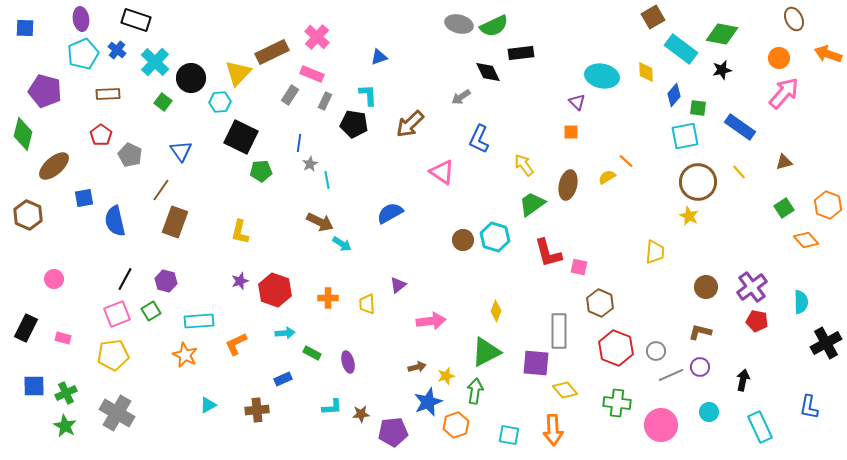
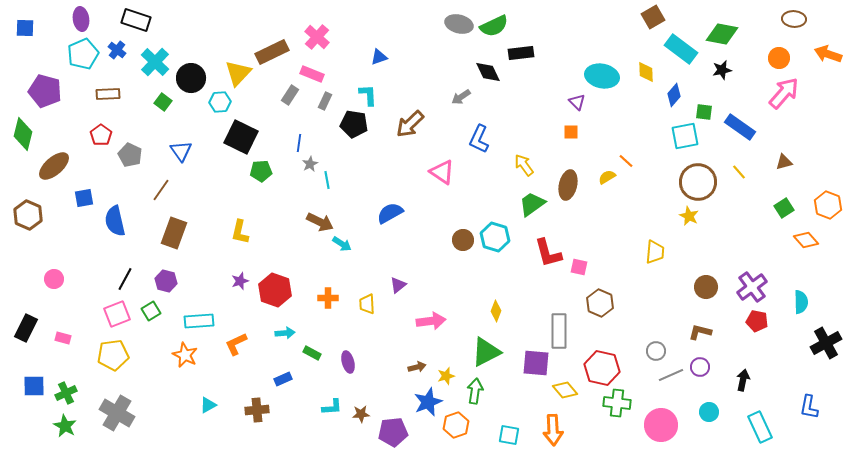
brown ellipse at (794, 19): rotated 60 degrees counterclockwise
green square at (698, 108): moved 6 px right, 4 px down
brown rectangle at (175, 222): moved 1 px left, 11 px down
red hexagon at (616, 348): moved 14 px left, 20 px down; rotated 8 degrees counterclockwise
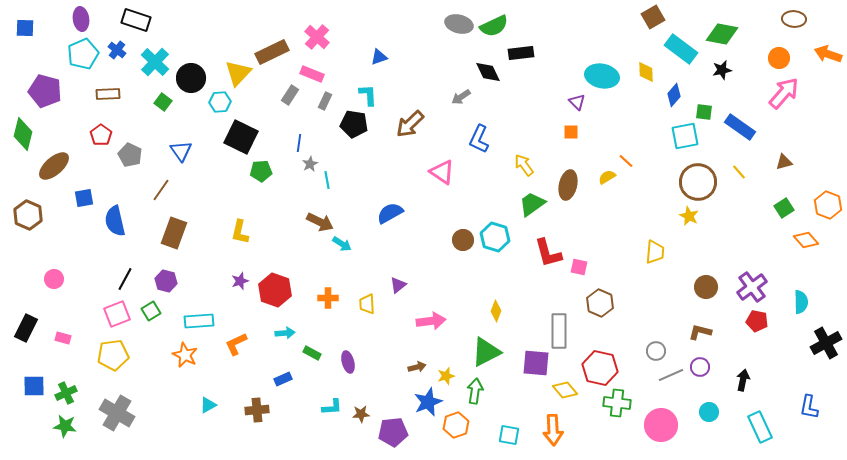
red hexagon at (602, 368): moved 2 px left
green star at (65, 426): rotated 20 degrees counterclockwise
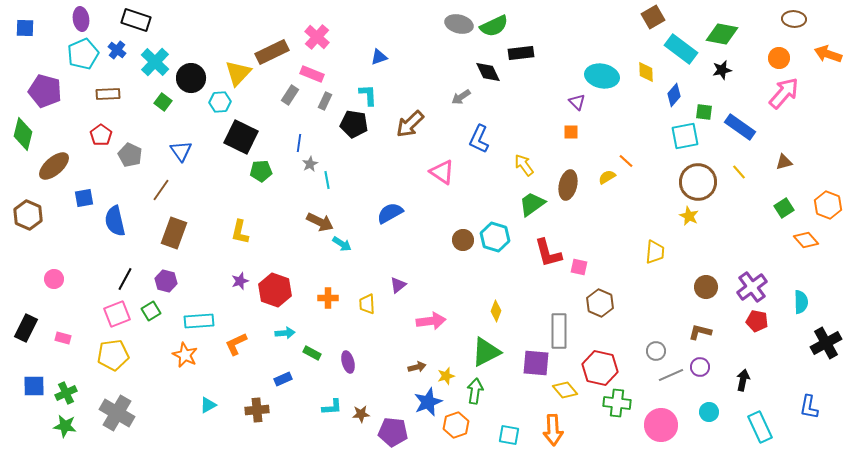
purple pentagon at (393, 432): rotated 12 degrees clockwise
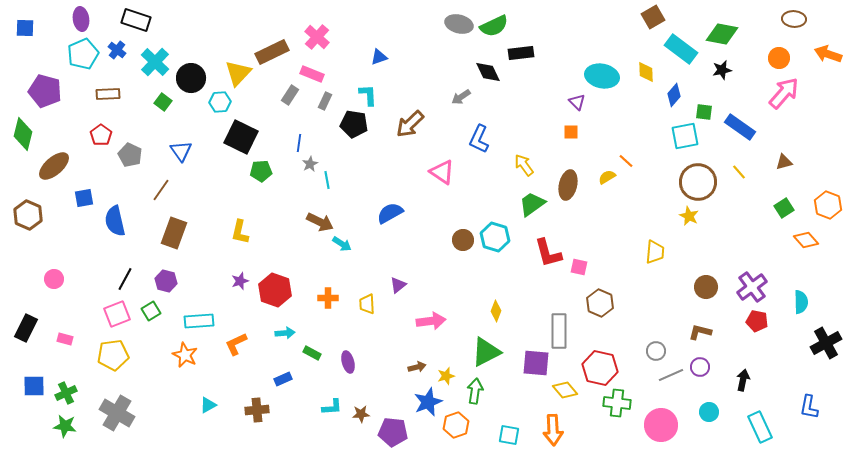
pink rectangle at (63, 338): moved 2 px right, 1 px down
